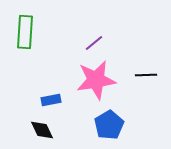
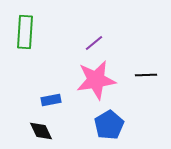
black diamond: moved 1 px left, 1 px down
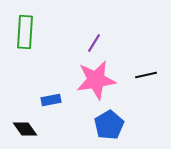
purple line: rotated 18 degrees counterclockwise
black line: rotated 10 degrees counterclockwise
black diamond: moved 16 px left, 2 px up; rotated 10 degrees counterclockwise
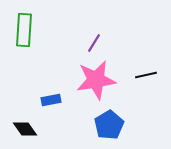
green rectangle: moved 1 px left, 2 px up
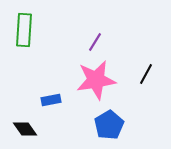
purple line: moved 1 px right, 1 px up
black line: moved 1 px up; rotated 50 degrees counterclockwise
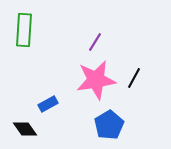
black line: moved 12 px left, 4 px down
blue rectangle: moved 3 px left, 4 px down; rotated 18 degrees counterclockwise
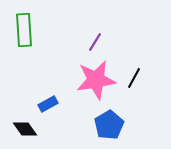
green rectangle: rotated 8 degrees counterclockwise
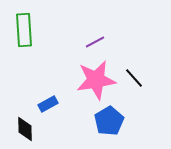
purple line: rotated 30 degrees clockwise
black line: rotated 70 degrees counterclockwise
blue pentagon: moved 4 px up
black diamond: rotated 35 degrees clockwise
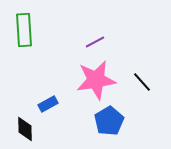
black line: moved 8 px right, 4 px down
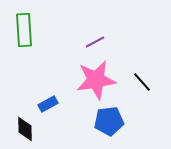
blue pentagon: rotated 24 degrees clockwise
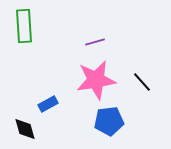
green rectangle: moved 4 px up
purple line: rotated 12 degrees clockwise
black diamond: rotated 15 degrees counterclockwise
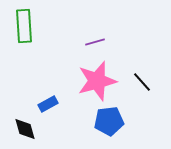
pink star: moved 1 px right, 1 px down; rotated 6 degrees counterclockwise
